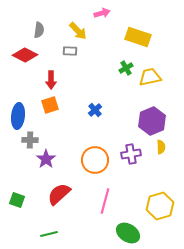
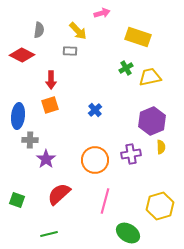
red diamond: moved 3 px left
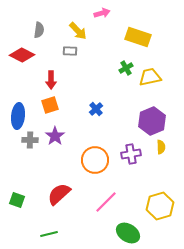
blue cross: moved 1 px right, 1 px up
purple star: moved 9 px right, 23 px up
pink line: moved 1 px right, 1 px down; rotated 30 degrees clockwise
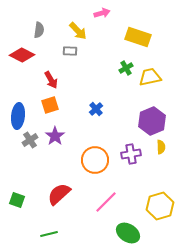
red arrow: rotated 30 degrees counterclockwise
gray cross: rotated 35 degrees counterclockwise
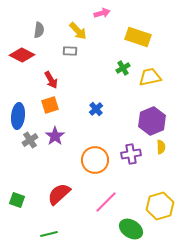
green cross: moved 3 px left
green ellipse: moved 3 px right, 4 px up
